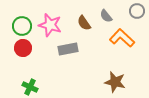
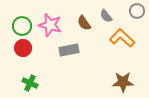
gray rectangle: moved 1 px right, 1 px down
brown star: moved 8 px right; rotated 15 degrees counterclockwise
green cross: moved 4 px up
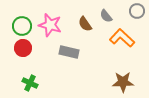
brown semicircle: moved 1 px right, 1 px down
gray rectangle: moved 2 px down; rotated 24 degrees clockwise
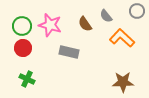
green cross: moved 3 px left, 4 px up
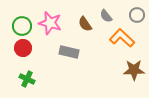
gray circle: moved 4 px down
pink star: moved 2 px up
brown star: moved 11 px right, 12 px up
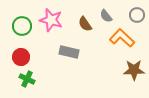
pink star: moved 1 px right, 3 px up
red circle: moved 2 px left, 9 px down
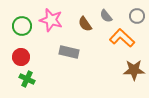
gray circle: moved 1 px down
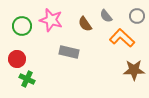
red circle: moved 4 px left, 2 px down
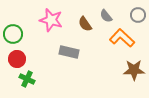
gray circle: moved 1 px right, 1 px up
green circle: moved 9 px left, 8 px down
